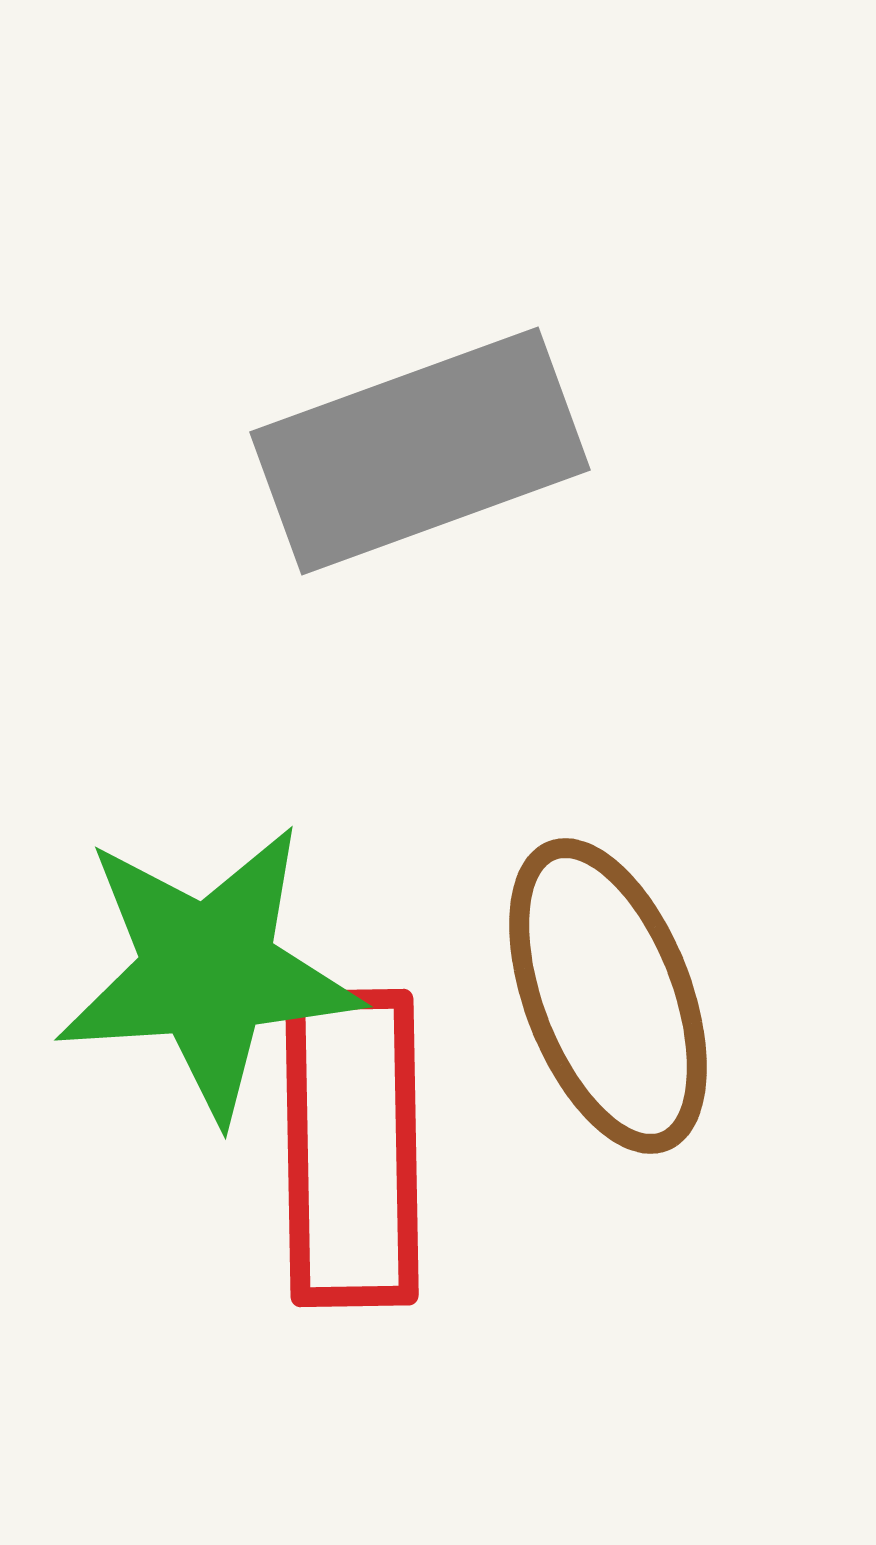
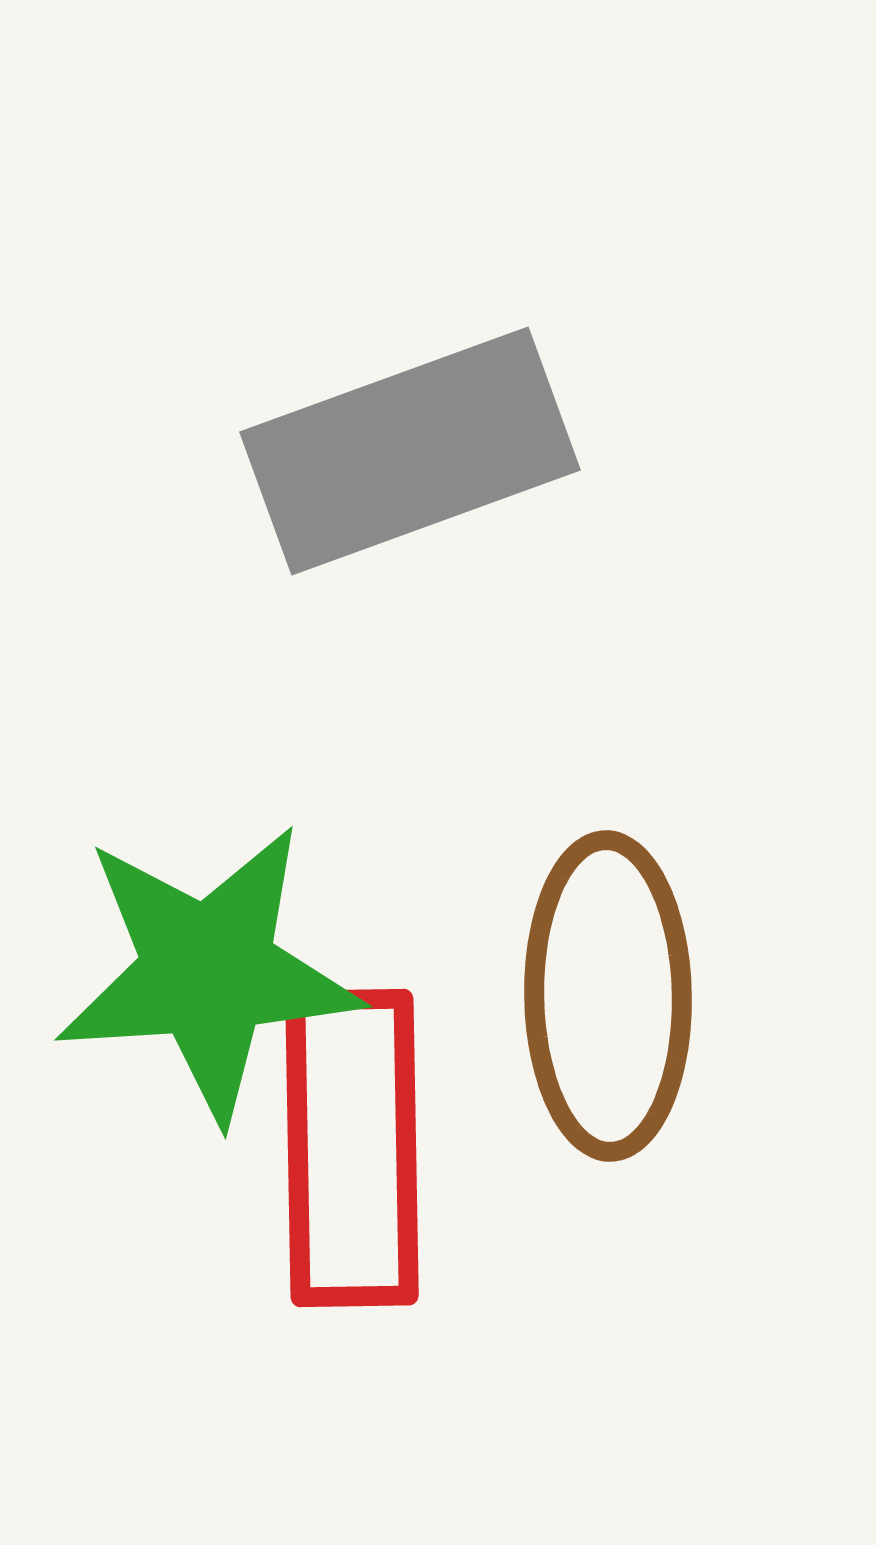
gray rectangle: moved 10 px left
brown ellipse: rotated 20 degrees clockwise
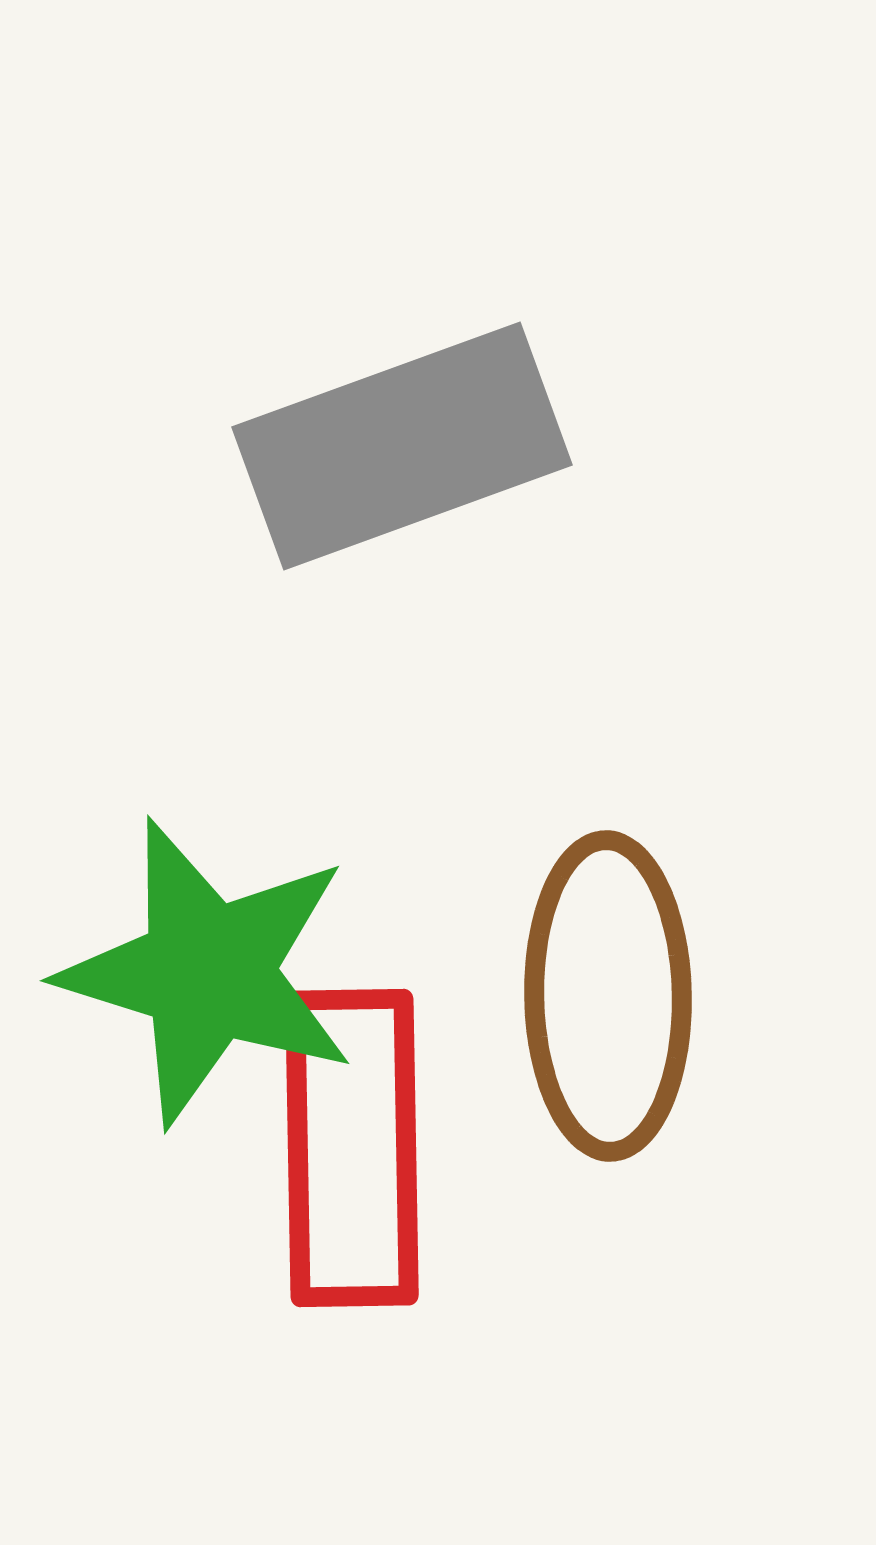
gray rectangle: moved 8 px left, 5 px up
green star: rotated 21 degrees clockwise
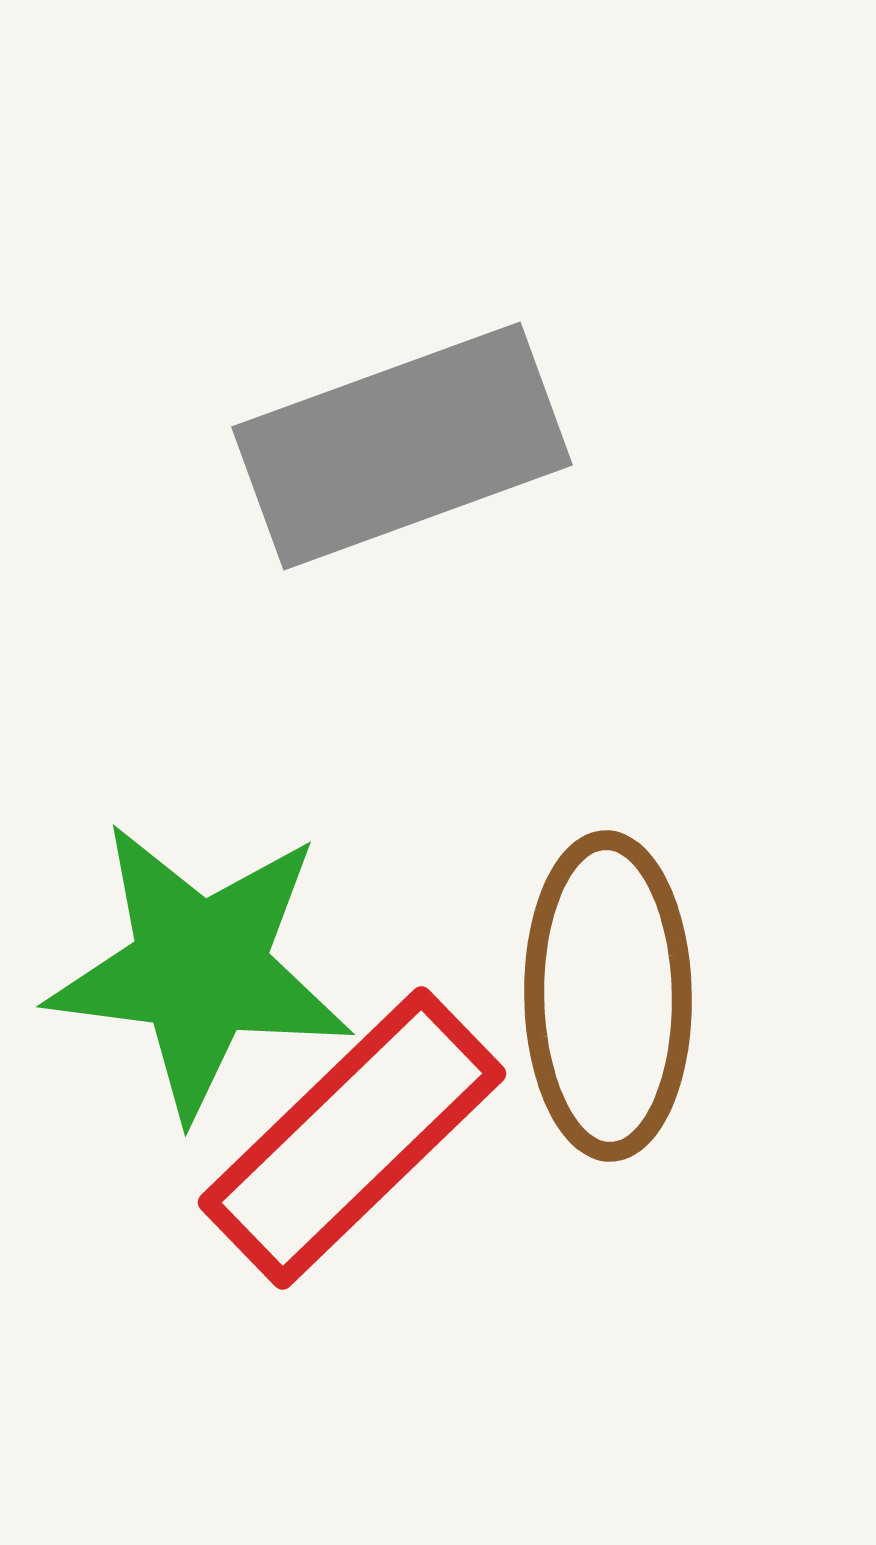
green star: moved 8 px left, 3 px up; rotated 10 degrees counterclockwise
red rectangle: moved 10 px up; rotated 47 degrees clockwise
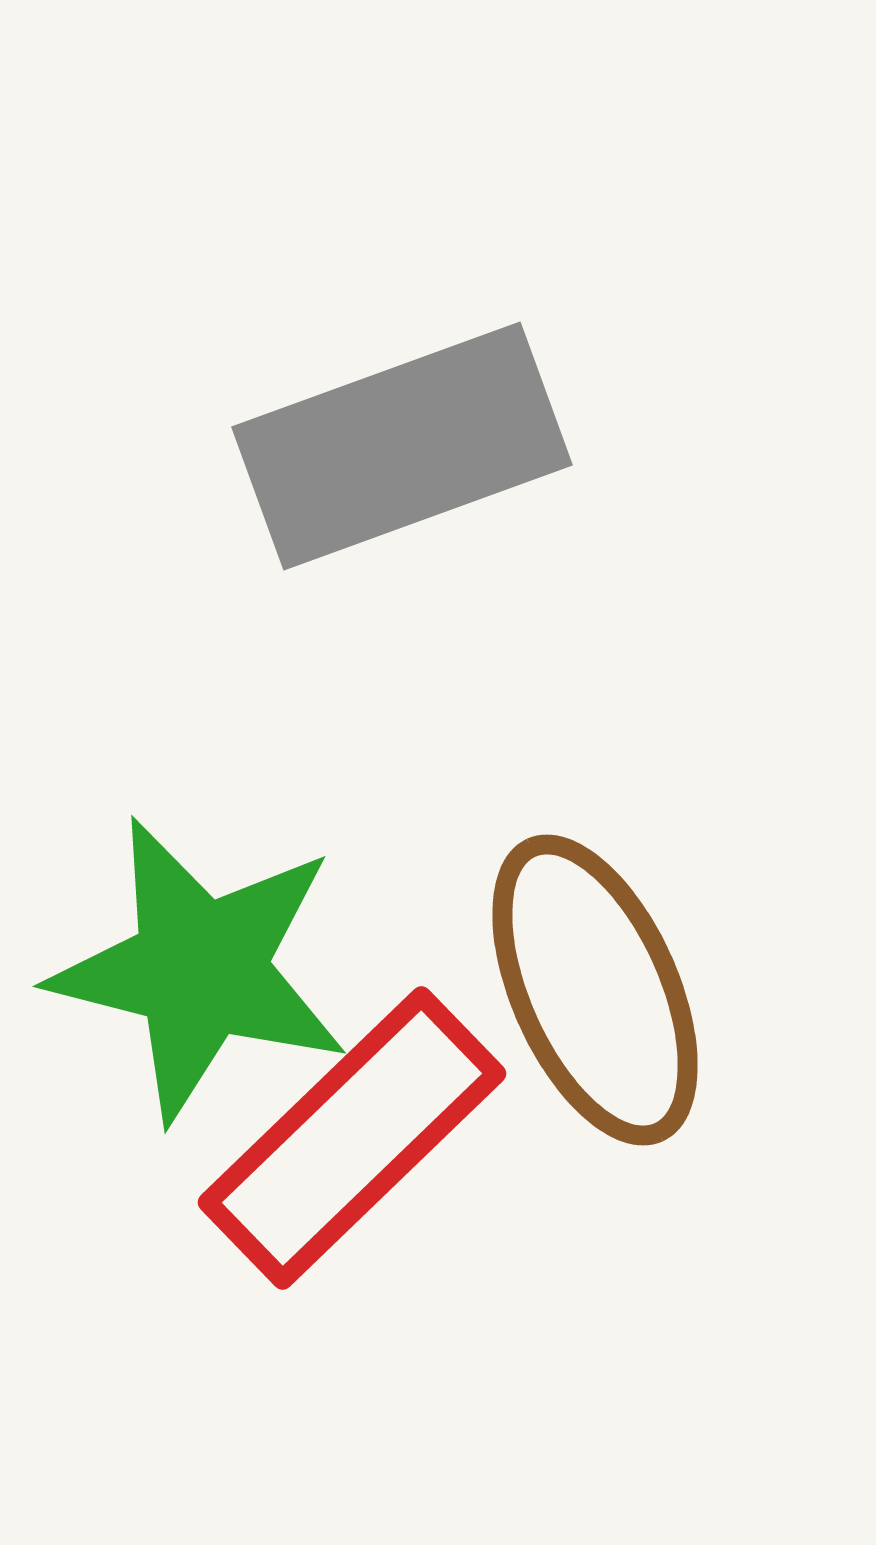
green star: rotated 7 degrees clockwise
brown ellipse: moved 13 px left, 6 px up; rotated 23 degrees counterclockwise
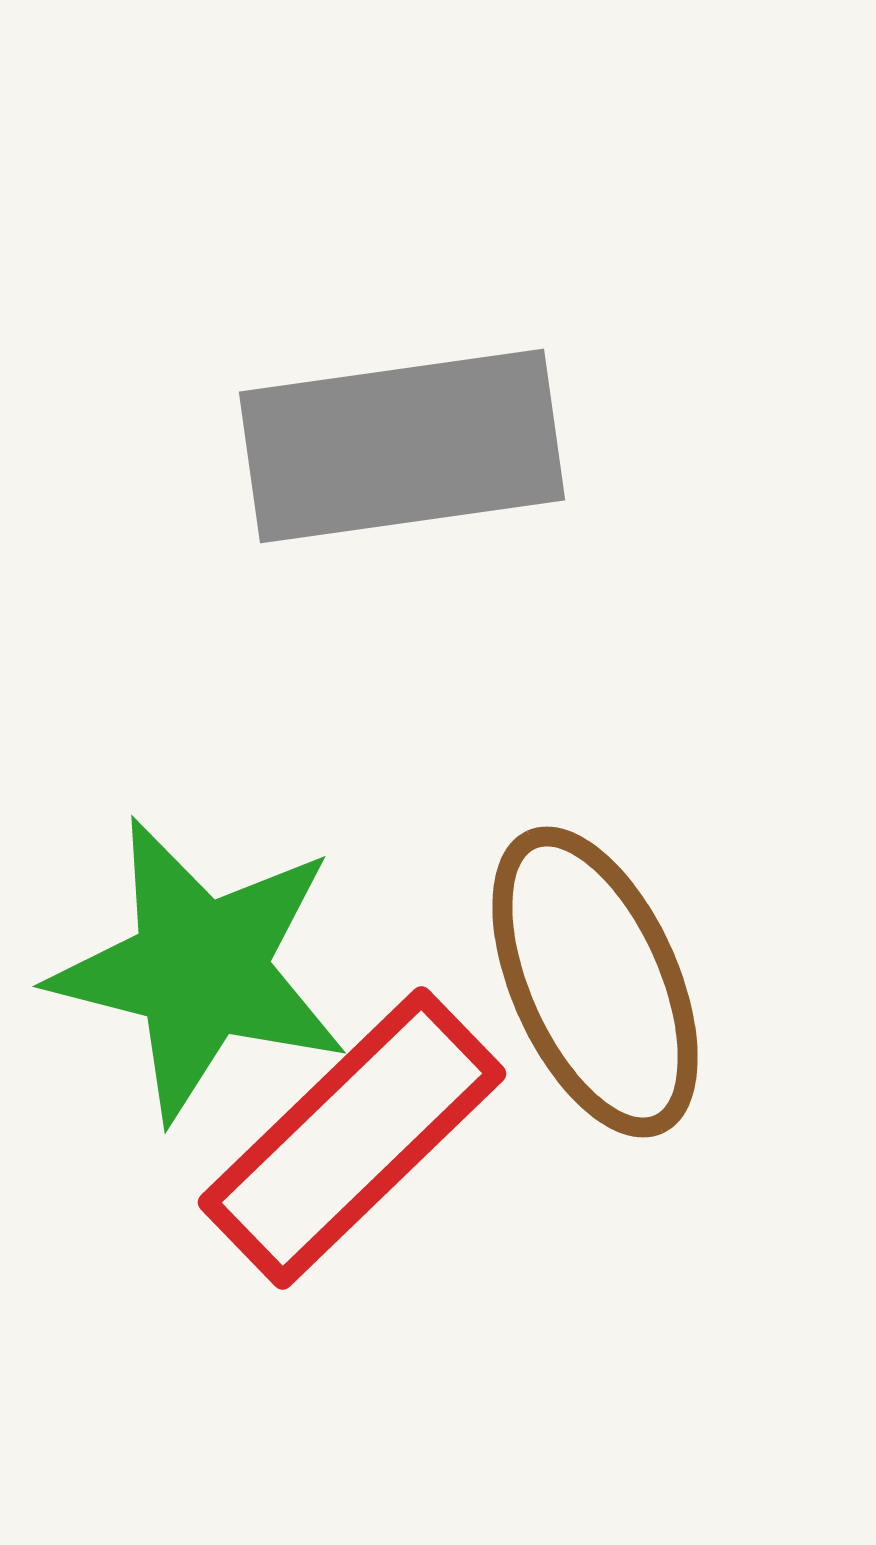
gray rectangle: rotated 12 degrees clockwise
brown ellipse: moved 8 px up
